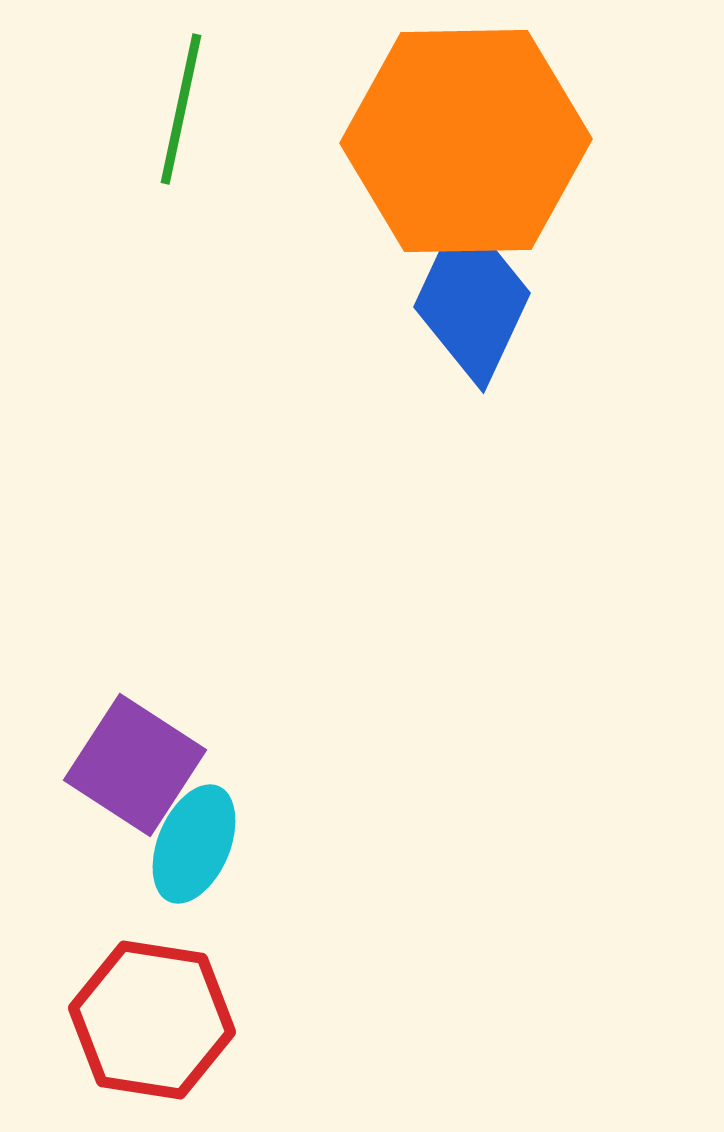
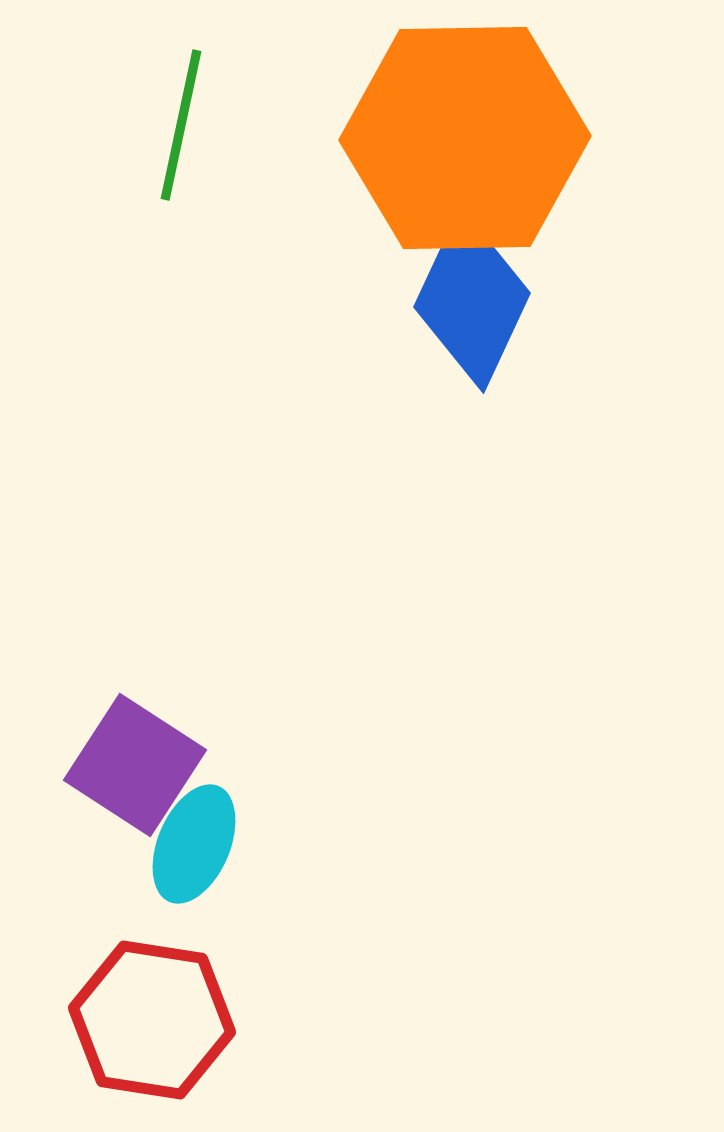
green line: moved 16 px down
orange hexagon: moved 1 px left, 3 px up
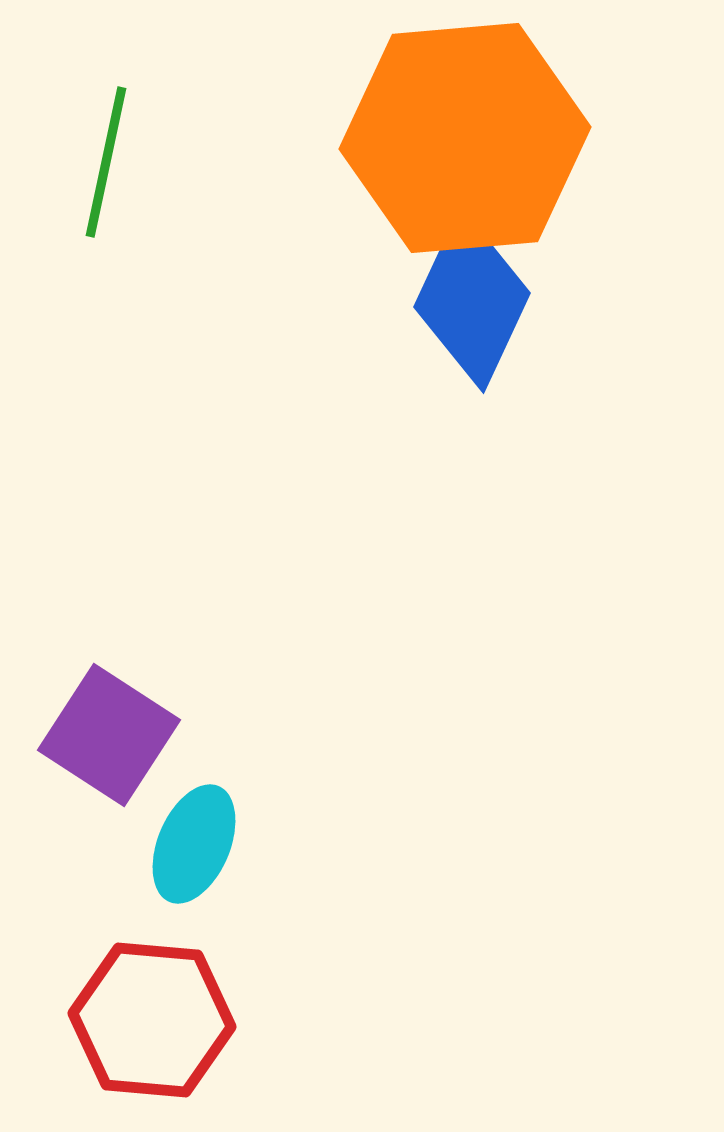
green line: moved 75 px left, 37 px down
orange hexagon: rotated 4 degrees counterclockwise
purple square: moved 26 px left, 30 px up
red hexagon: rotated 4 degrees counterclockwise
